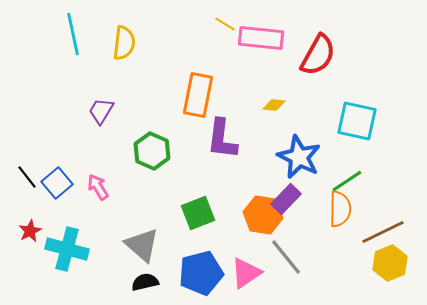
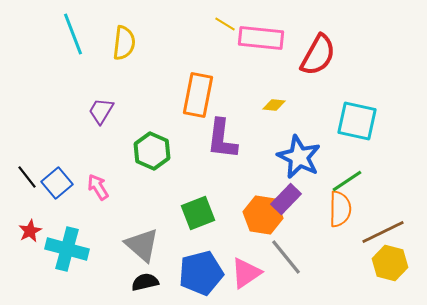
cyan line: rotated 9 degrees counterclockwise
yellow hexagon: rotated 24 degrees counterclockwise
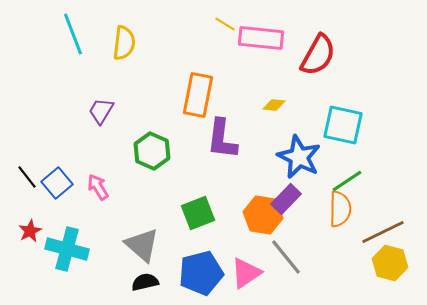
cyan square: moved 14 px left, 4 px down
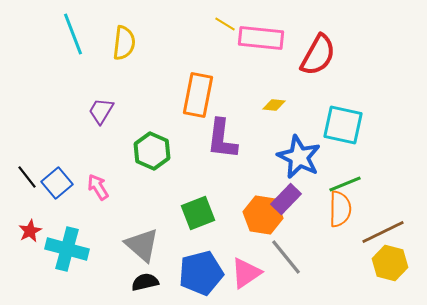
green line: moved 2 px left, 3 px down; rotated 12 degrees clockwise
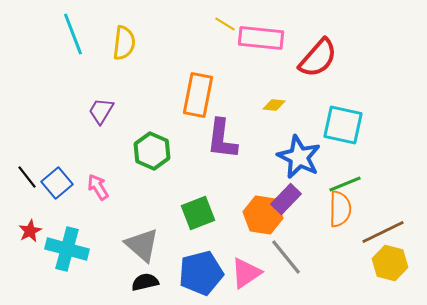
red semicircle: moved 3 px down; rotated 12 degrees clockwise
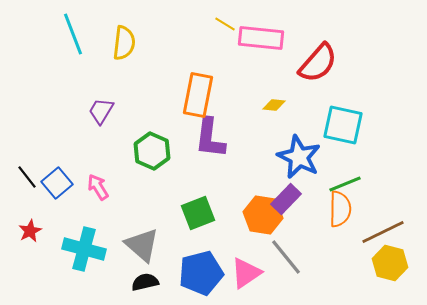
red semicircle: moved 5 px down
purple L-shape: moved 12 px left, 1 px up
cyan cross: moved 17 px right
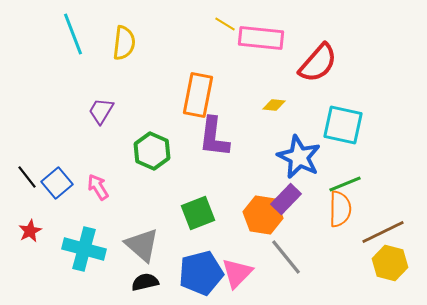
purple L-shape: moved 4 px right, 1 px up
pink triangle: moved 9 px left; rotated 12 degrees counterclockwise
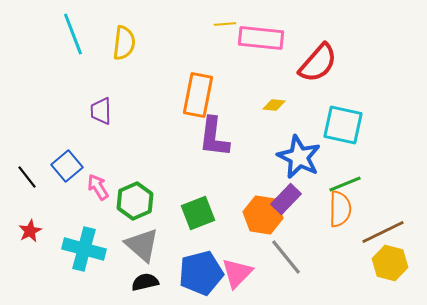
yellow line: rotated 35 degrees counterclockwise
purple trapezoid: rotated 32 degrees counterclockwise
green hexagon: moved 17 px left, 50 px down; rotated 12 degrees clockwise
blue square: moved 10 px right, 17 px up
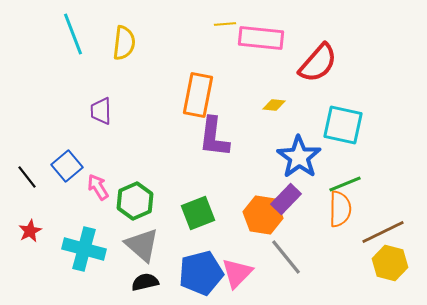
blue star: rotated 9 degrees clockwise
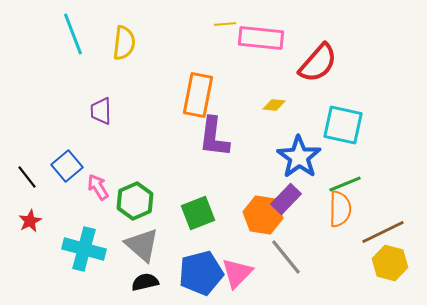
red star: moved 10 px up
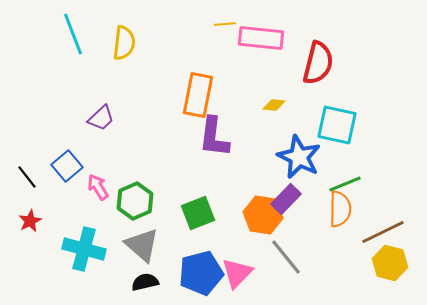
red semicircle: rotated 27 degrees counterclockwise
purple trapezoid: moved 7 px down; rotated 132 degrees counterclockwise
cyan square: moved 6 px left
blue star: rotated 9 degrees counterclockwise
